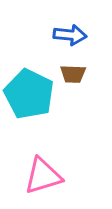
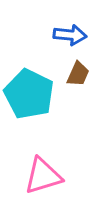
brown trapezoid: moved 5 px right; rotated 68 degrees counterclockwise
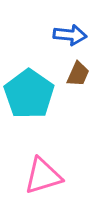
cyan pentagon: rotated 9 degrees clockwise
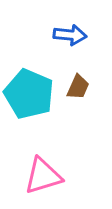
brown trapezoid: moved 13 px down
cyan pentagon: rotated 12 degrees counterclockwise
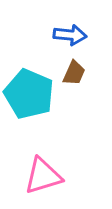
brown trapezoid: moved 4 px left, 14 px up
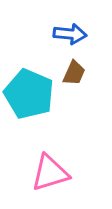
blue arrow: moved 1 px up
pink triangle: moved 7 px right, 3 px up
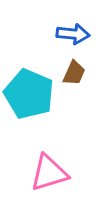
blue arrow: moved 3 px right
pink triangle: moved 1 px left
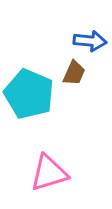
blue arrow: moved 17 px right, 7 px down
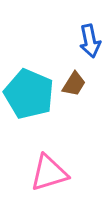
blue arrow: rotated 72 degrees clockwise
brown trapezoid: moved 11 px down; rotated 8 degrees clockwise
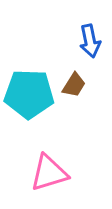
brown trapezoid: moved 1 px down
cyan pentagon: rotated 21 degrees counterclockwise
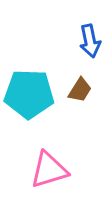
brown trapezoid: moved 6 px right, 5 px down
pink triangle: moved 3 px up
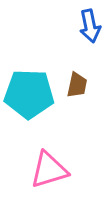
blue arrow: moved 15 px up
brown trapezoid: moved 3 px left, 5 px up; rotated 20 degrees counterclockwise
